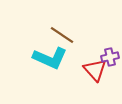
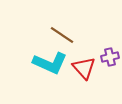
cyan L-shape: moved 5 px down
red triangle: moved 11 px left, 2 px up
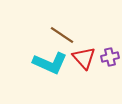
red triangle: moved 10 px up
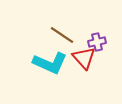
purple cross: moved 13 px left, 15 px up
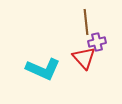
brown line: moved 24 px right, 13 px up; rotated 50 degrees clockwise
cyan L-shape: moved 7 px left, 6 px down
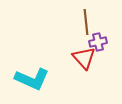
purple cross: moved 1 px right
cyan L-shape: moved 11 px left, 10 px down
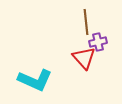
cyan L-shape: moved 3 px right, 1 px down
